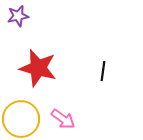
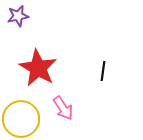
red star: rotated 15 degrees clockwise
pink arrow: moved 11 px up; rotated 20 degrees clockwise
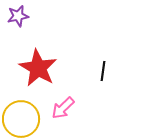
pink arrow: rotated 80 degrees clockwise
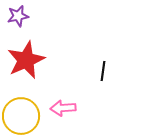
red star: moved 12 px left, 8 px up; rotated 18 degrees clockwise
pink arrow: rotated 40 degrees clockwise
yellow circle: moved 3 px up
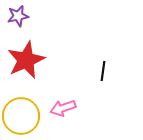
pink arrow: rotated 15 degrees counterclockwise
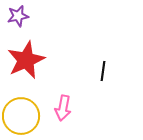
pink arrow: rotated 60 degrees counterclockwise
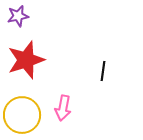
red star: rotated 6 degrees clockwise
yellow circle: moved 1 px right, 1 px up
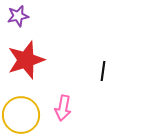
yellow circle: moved 1 px left
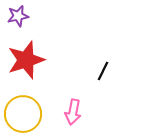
black line: rotated 18 degrees clockwise
pink arrow: moved 10 px right, 4 px down
yellow circle: moved 2 px right, 1 px up
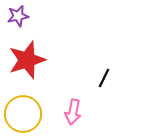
red star: moved 1 px right
black line: moved 1 px right, 7 px down
